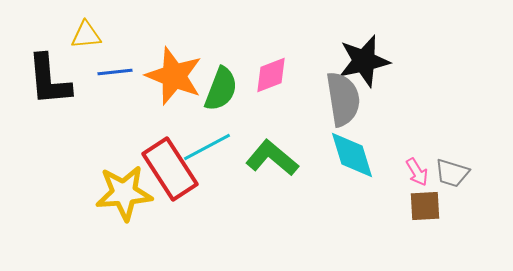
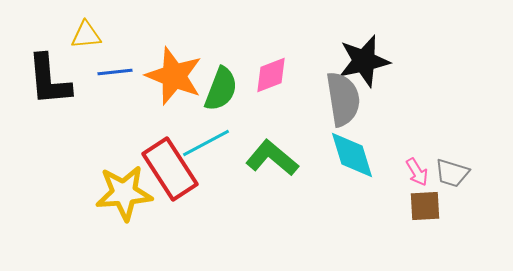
cyan line: moved 1 px left, 4 px up
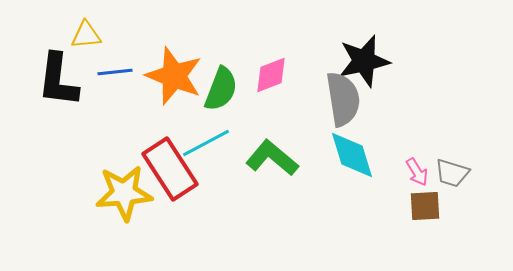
black L-shape: moved 9 px right; rotated 12 degrees clockwise
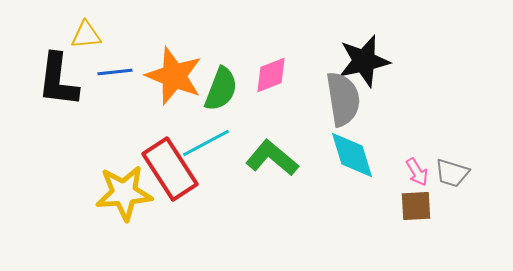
brown square: moved 9 px left
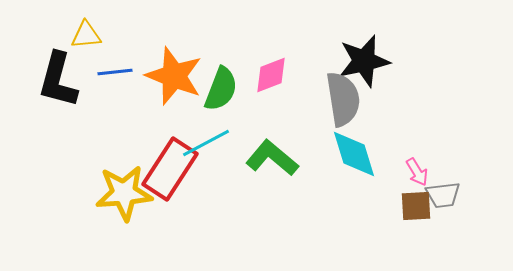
black L-shape: rotated 8 degrees clockwise
cyan diamond: moved 2 px right, 1 px up
red rectangle: rotated 66 degrees clockwise
gray trapezoid: moved 9 px left, 22 px down; rotated 24 degrees counterclockwise
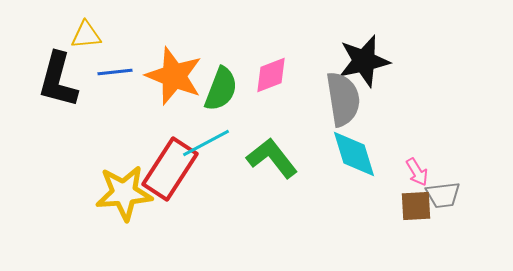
green L-shape: rotated 12 degrees clockwise
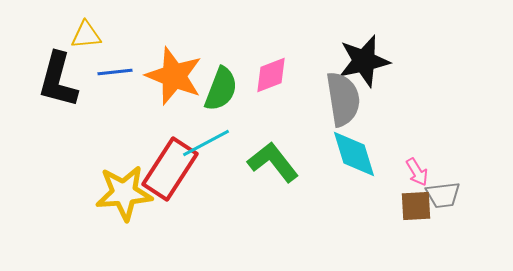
green L-shape: moved 1 px right, 4 px down
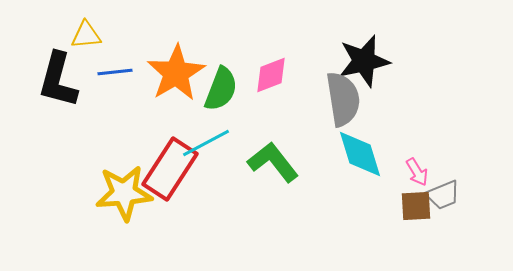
orange star: moved 2 px right, 3 px up; rotated 20 degrees clockwise
cyan diamond: moved 6 px right
gray trapezoid: rotated 15 degrees counterclockwise
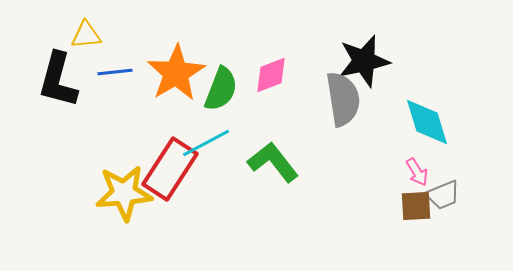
cyan diamond: moved 67 px right, 32 px up
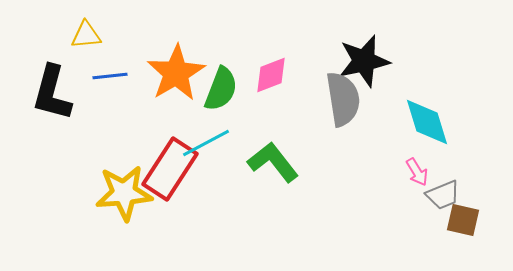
blue line: moved 5 px left, 4 px down
black L-shape: moved 6 px left, 13 px down
brown square: moved 47 px right, 14 px down; rotated 16 degrees clockwise
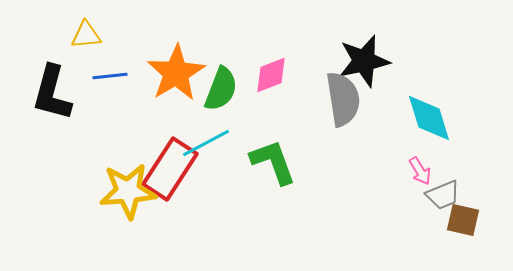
cyan diamond: moved 2 px right, 4 px up
green L-shape: rotated 18 degrees clockwise
pink arrow: moved 3 px right, 1 px up
yellow star: moved 4 px right, 2 px up
